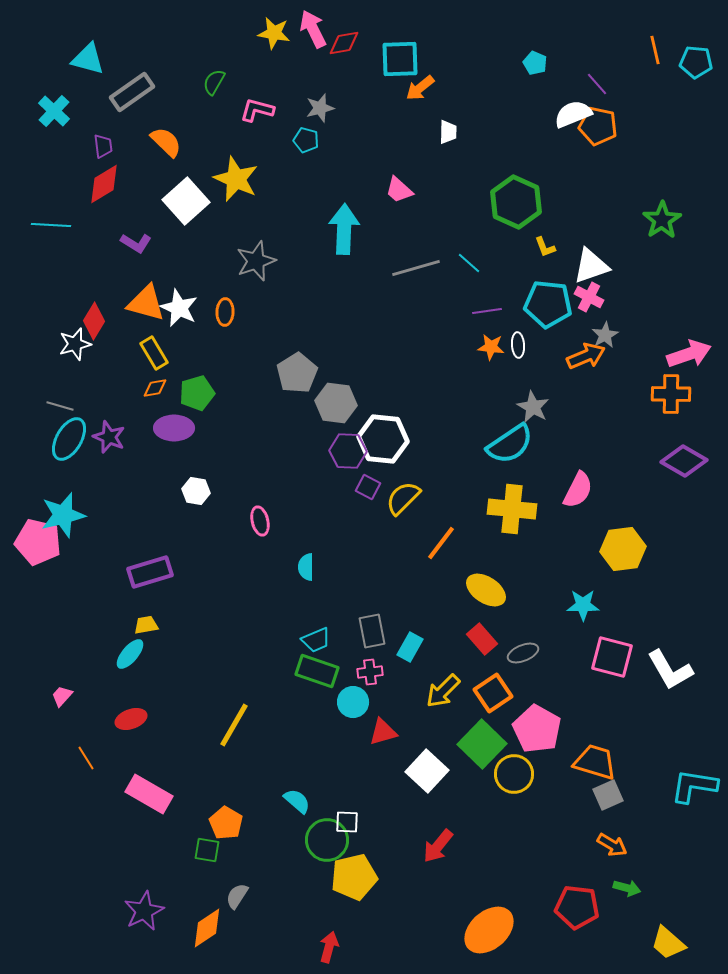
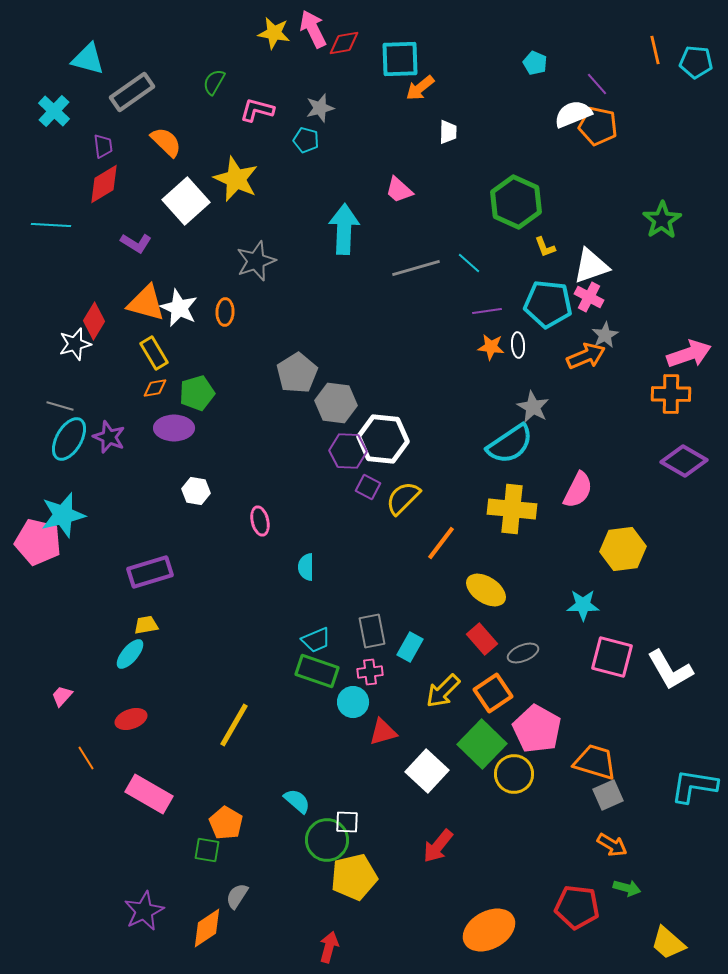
orange ellipse at (489, 930): rotated 12 degrees clockwise
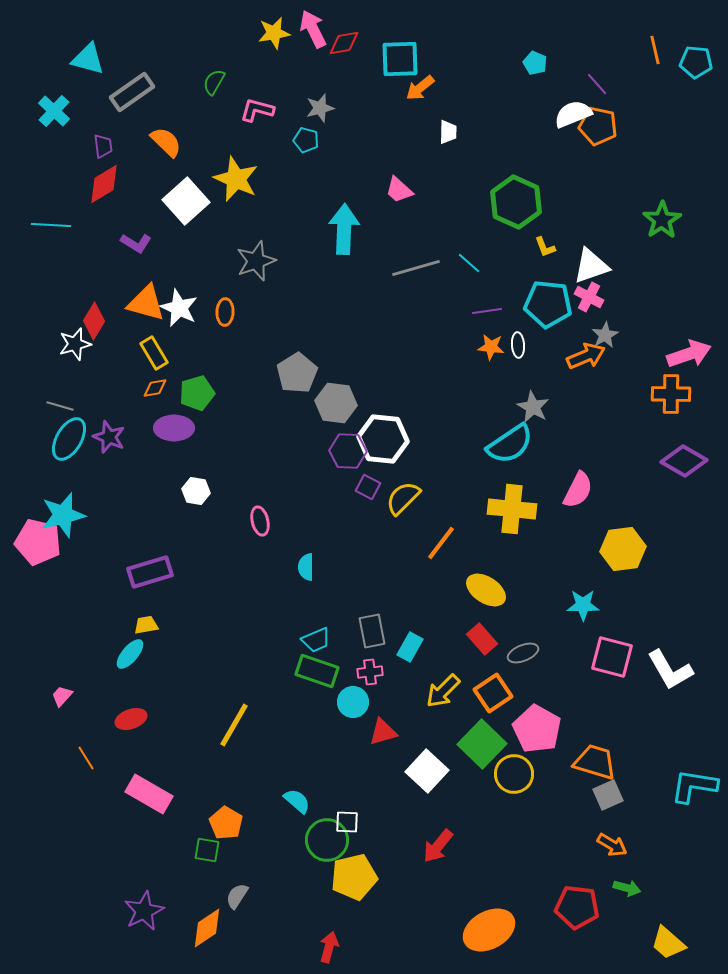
yellow star at (274, 33): rotated 20 degrees counterclockwise
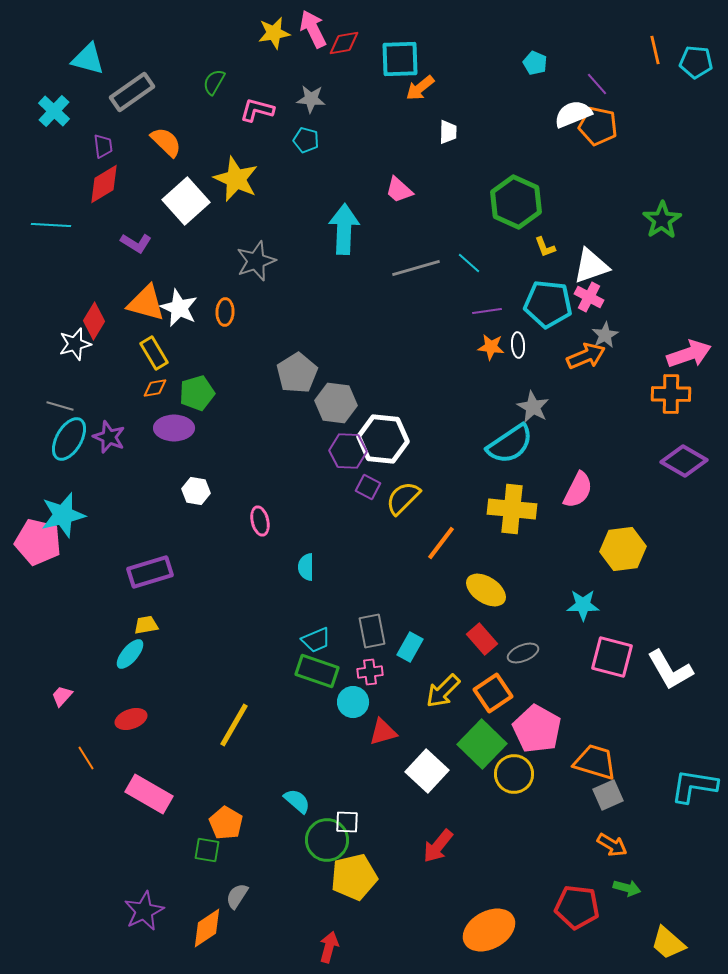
gray star at (320, 108): moved 9 px left, 9 px up; rotated 20 degrees clockwise
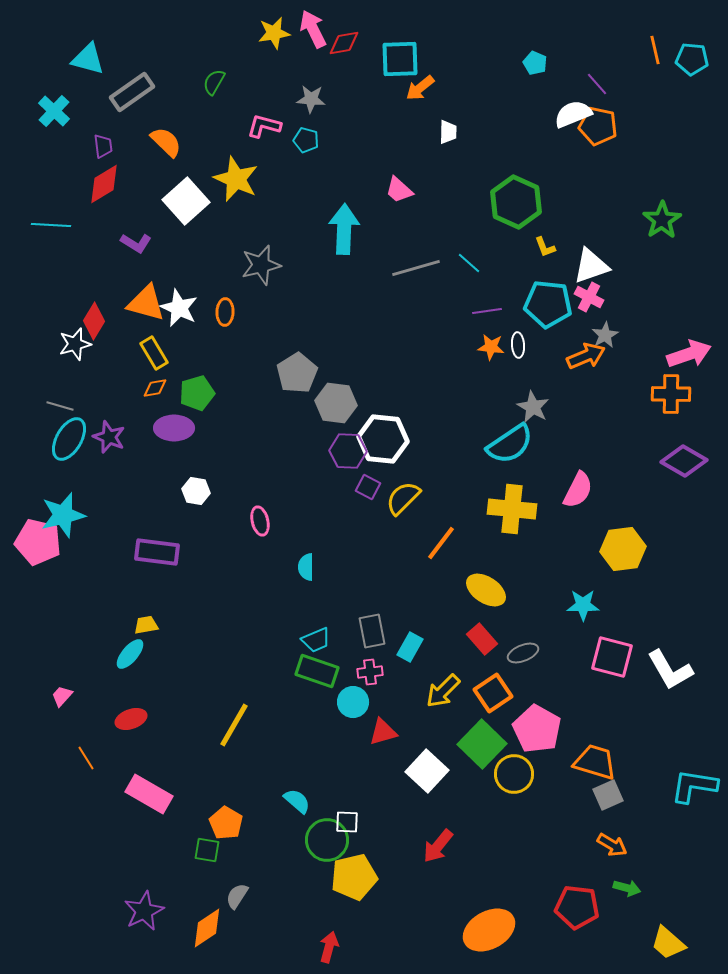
cyan pentagon at (696, 62): moved 4 px left, 3 px up
pink L-shape at (257, 110): moved 7 px right, 16 px down
gray star at (256, 261): moved 5 px right, 4 px down; rotated 6 degrees clockwise
purple rectangle at (150, 572): moved 7 px right, 20 px up; rotated 24 degrees clockwise
